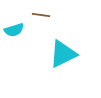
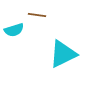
brown line: moved 4 px left
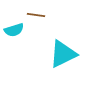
brown line: moved 1 px left
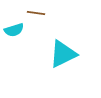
brown line: moved 2 px up
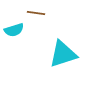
cyan triangle: rotated 8 degrees clockwise
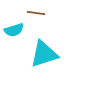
cyan triangle: moved 19 px left
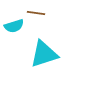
cyan semicircle: moved 4 px up
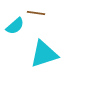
cyan semicircle: moved 1 px right; rotated 24 degrees counterclockwise
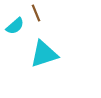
brown line: rotated 60 degrees clockwise
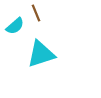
cyan triangle: moved 3 px left
